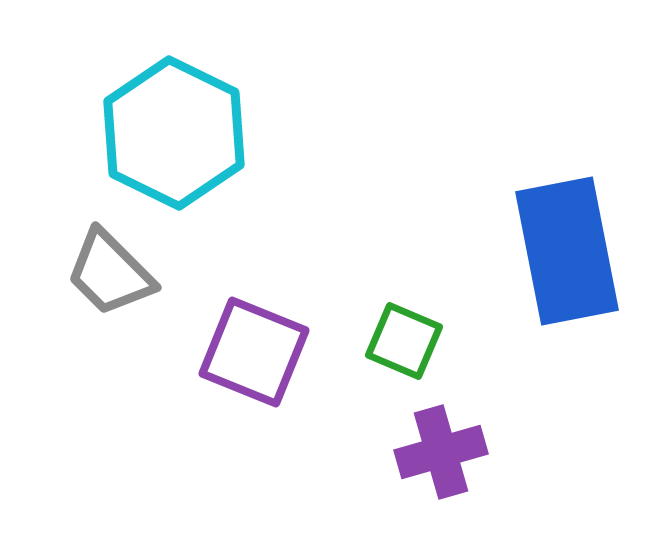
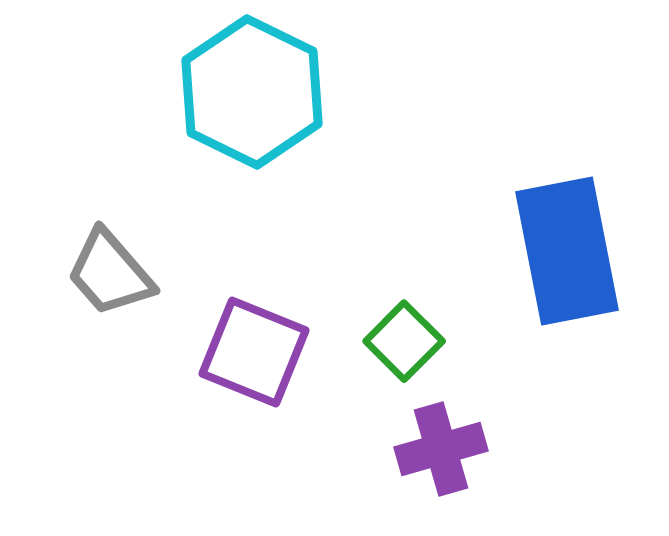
cyan hexagon: moved 78 px right, 41 px up
gray trapezoid: rotated 4 degrees clockwise
green square: rotated 22 degrees clockwise
purple cross: moved 3 px up
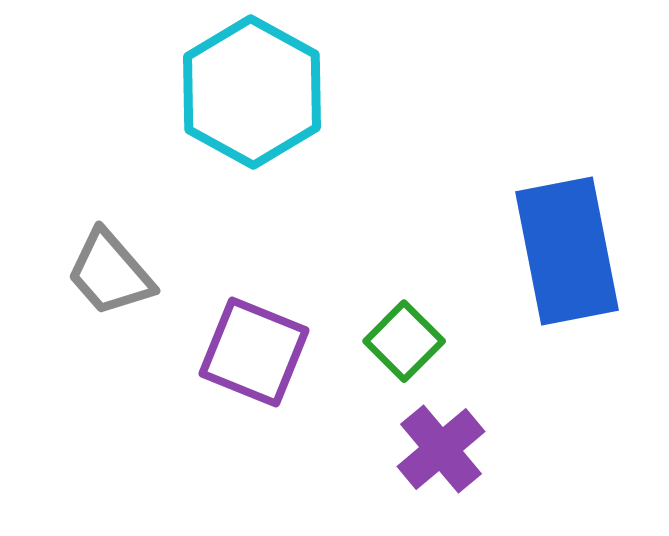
cyan hexagon: rotated 3 degrees clockwise
purple cross: rotated 24 degrees counterclockwise
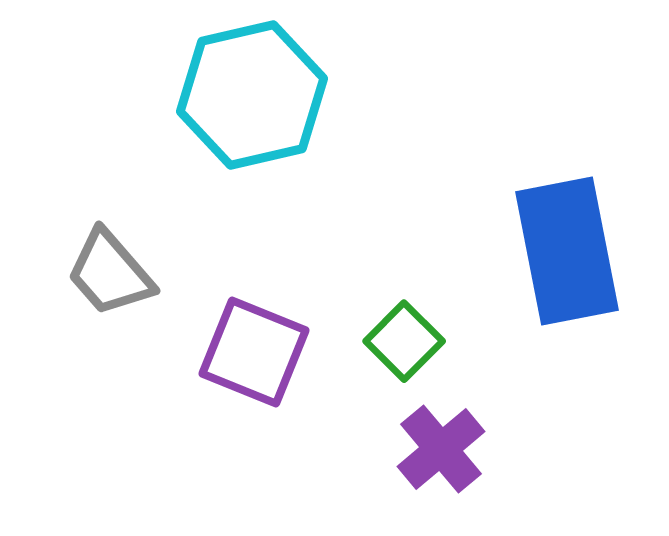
cyan hexagon: moved 3 px down; rotated 18 degrees clockwise
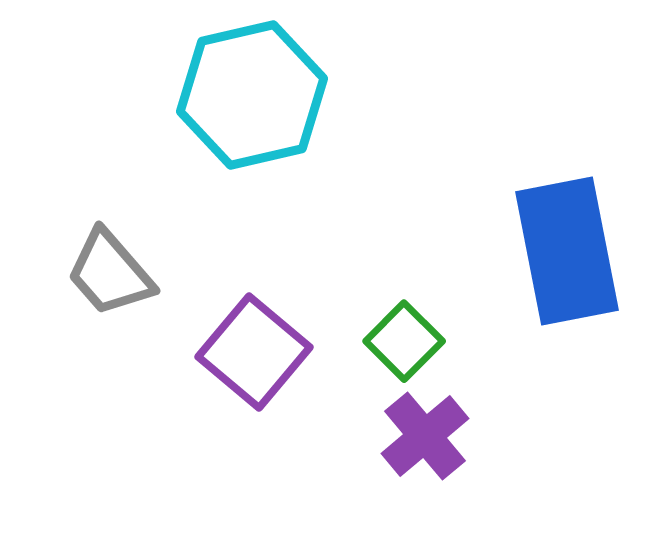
purple square: rotated 18 degrees clockwise
purple cross: moved 16 px left, 13 px up
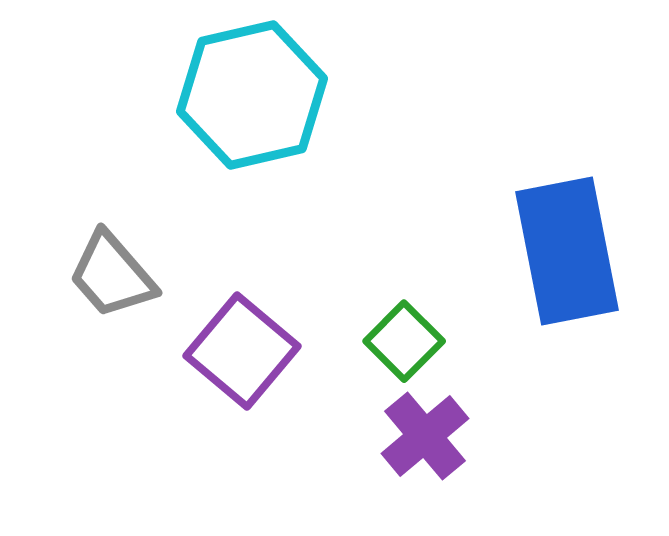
gray trapezoid: moved 2 px right, 2 px down
purple square: moved 12 px left, 1 px up
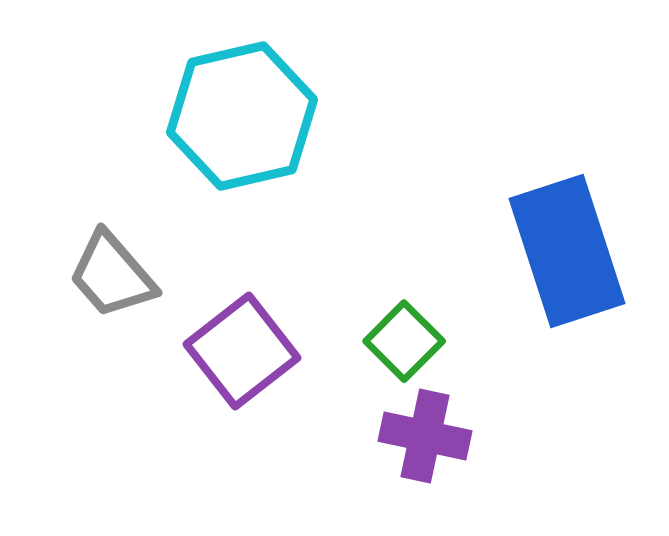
cyan hexagon: moved 10 px left, 21 px down
blue rectangle: rotated 7 degrees counterclockwise
purple square: rotated 12 degrees clockwise
purple cross: rotated 38 degrees counterclockwise
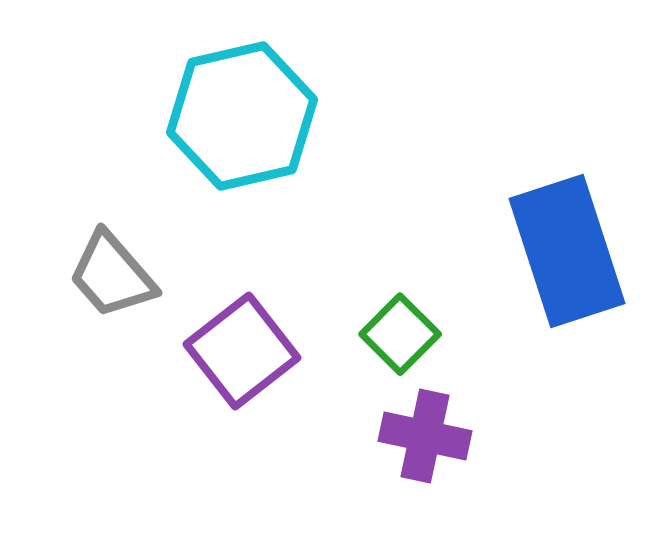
green square: moved 4 px left, 7 px up
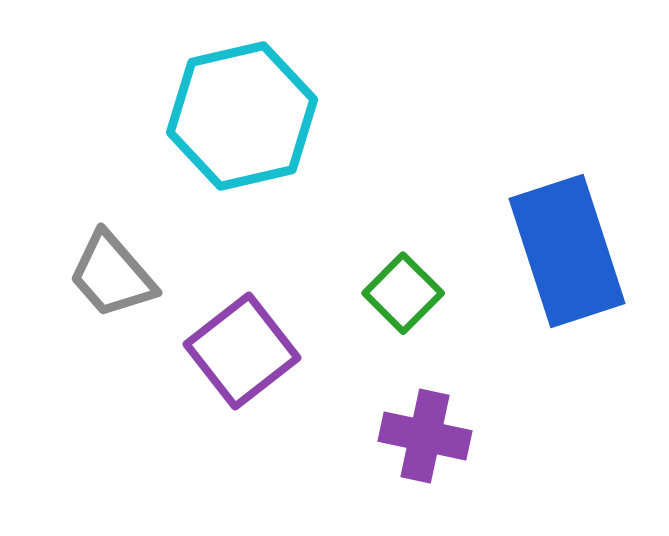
green square: moved 3 px right, 41 px up
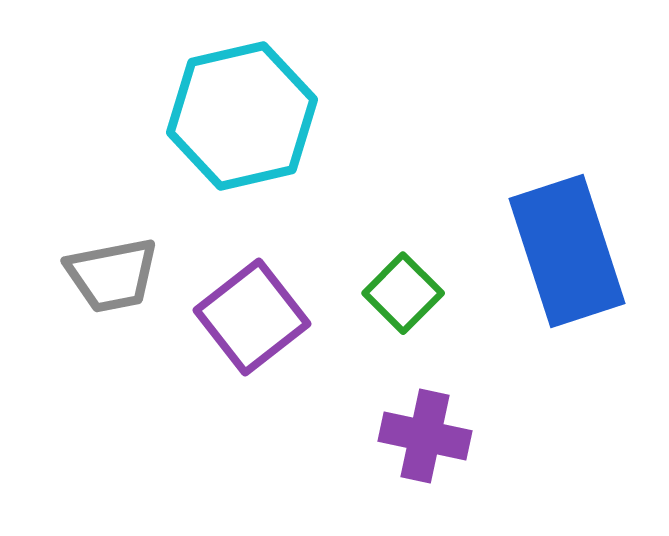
gray trapezoid: rotated 60 degrees counterclockwise
purple square: moved 10 px right, 34 px up
